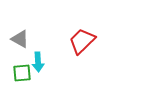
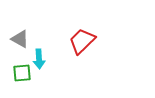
cyan arrow: moved 1 px right, 3 px up
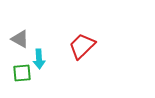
red trapezoid: moved 5 px down
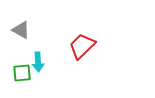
gray triangle: moved 1 px right, 9 px up
cyan arrow: moved 1 px left, 3 px down
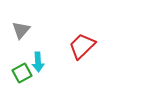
gray triangle: rotated 42 degrees clockwise
green square: rotated 24 degrees counterclockwise
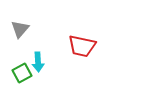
gray triangle: moved 1 px left, 1 px up
red trapezoid: rotated 124 degrees counterclockwise
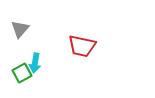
cyan arrow: moved 3 px left, 1 px down; rotated 12 degrees clockwise
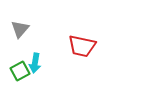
green square: moved 2 px left, 2 px up
